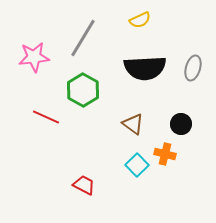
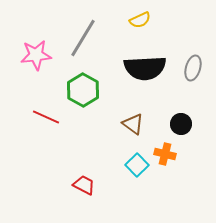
pink star: moved 2 px right, 2 px up
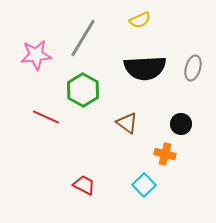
brown triangle: moved 6 px left, 1 px up
cyan square: moved 7 px right, 20 px down
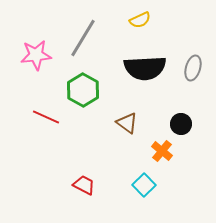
orange cross: moved 3 px left, 3 px up; rotated 25 degrees clockwise
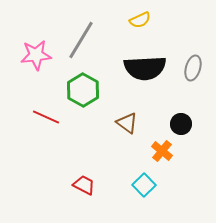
gray line: moved 2 px left, 2 px down
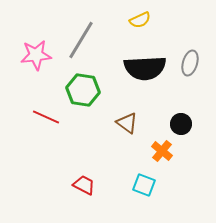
gray ellipse: moved 3 px left, 5 px up
green hexagon: rotated 20 degrees counterclockwise
cyan square: rotated 25 degrees counterclockwise
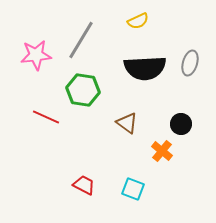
yellow semicircle: moved 2 px left, 1 px down
cyan square: moved 11 px left, 4 px down
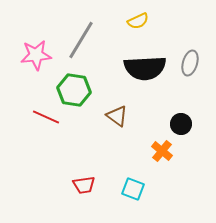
green hexagon: moved 9 px left
brown triangle: moved 10 px left, 7 px up
red trapezoid: rotated 145 degrees clockwise
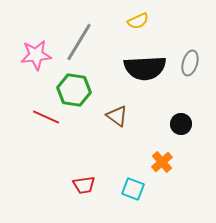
gray line: moved 2 px left, 2 px down
orange cross: moved 11 px down; rotated 10 degrees clockwise
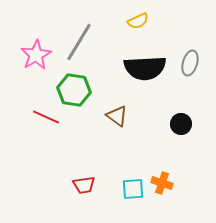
pink star: rotated 24 degrees counterclockwise
orange cross: moved 21 px down; rotated 30 degrees counterclockwise
cyan square: rotated 25 degrees counterclockwise
